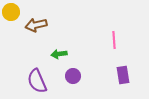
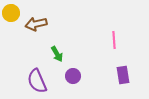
yellow circle: moved 1 px down
brown arrow: moved 1 px up
green arrow: moved 2 px left; rotated 112 degrees counterclockwise
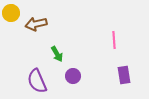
purple rectangle: moved 1 px right
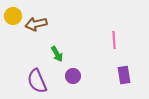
yellow circle: moved 2 px right, 3 px down
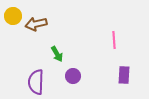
purple rectangle: rotated 12 degrees clockwise
purple semicircle: moved 1 px left, 1 px down; rotated 25 degrees clockwise
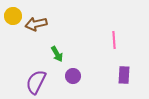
purple semicircle: rotated 25 degrees clockwise
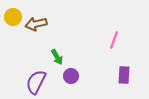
yellow circle: moved 1 px down
pink line: rotated 24 degrees clockwise
green arrow: moved 3 px down
purple circle: moved 2 px left
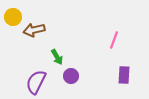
brown arrow: moved 2 px left, 6 px down
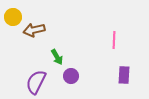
pink line: rotated 18 degrees counterclockwise
